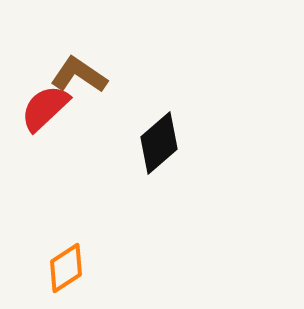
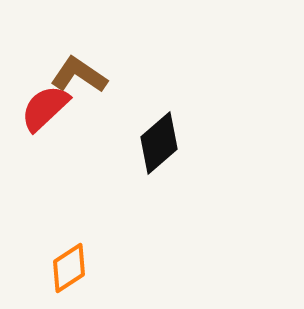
orange diamond: moved 3 px right
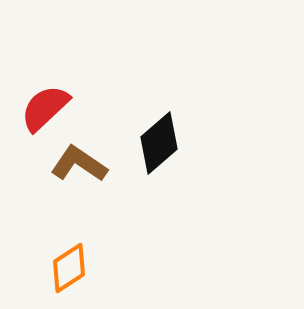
brown L-shape: moved 89 px down
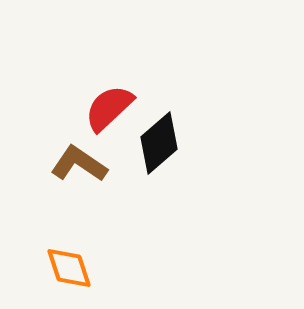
red semicircle: moved 64 px right
orange diamond: rotated 75 degrees counterclockwise
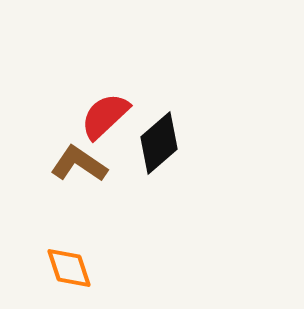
red semicircle: moved 4 px left, 8 px down
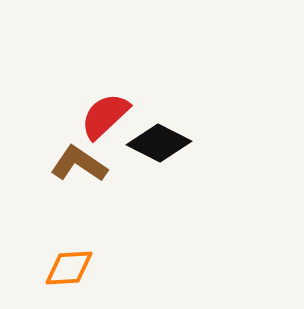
black diamond: rotated 68 degrees clockwise
orange diamond: rotated 75 degrees counterclockwise
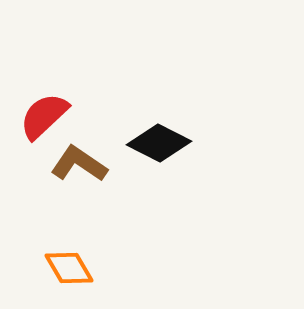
red semicircle: moved 61 px left
orange diamond: rotated 63 degrees clockwise
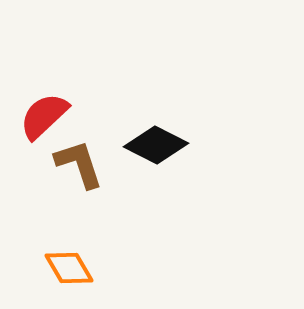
black diamond: moved 3 px left, 2 px down
brown L-shape: rotated 38 degrees clockwise
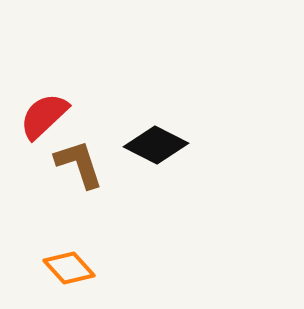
orange diamond: rotated 12 degrees counterclockwise
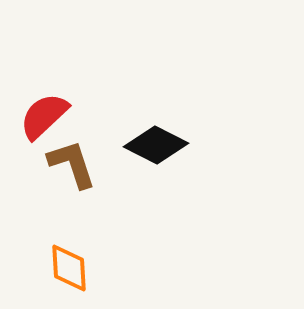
brown L-shape: moved 7 px left
orange diamond: rotated 39 degrees clockwise
